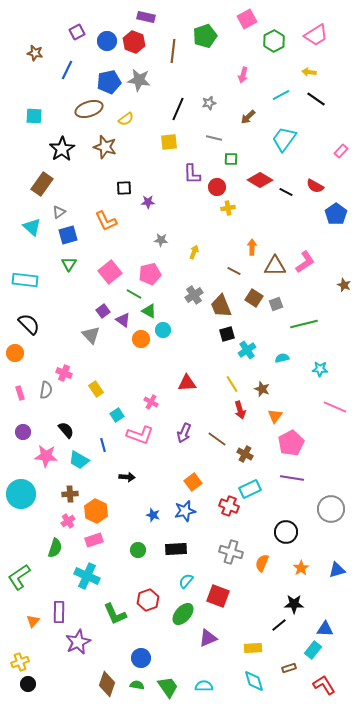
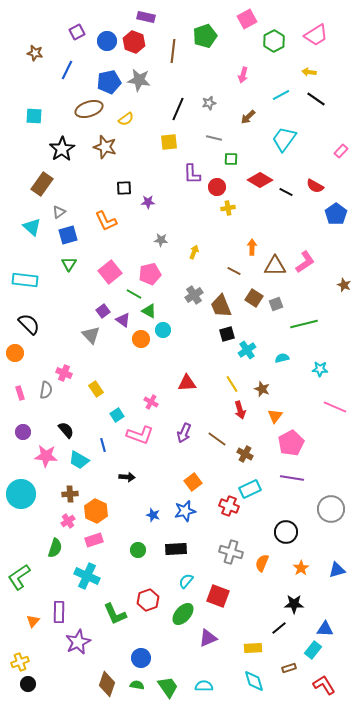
black line at (279, 625): moved 3 px down
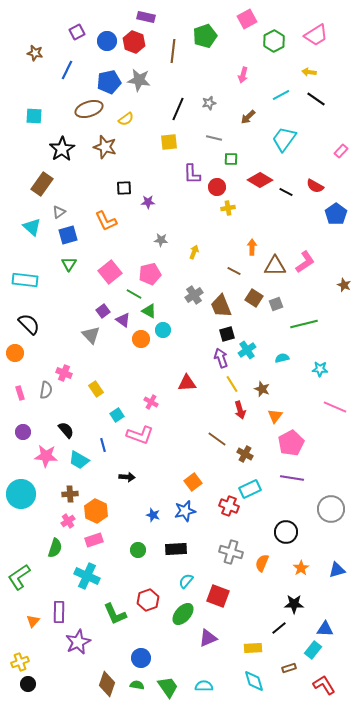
purple arrow at (184, 433): moved 37 px right, 75 px up; rotated 138 degrees clockwise
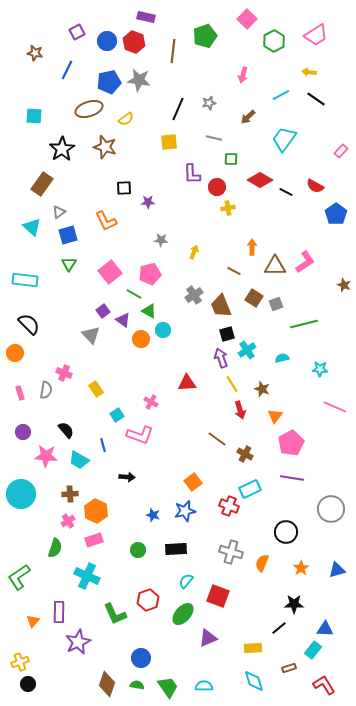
pink square at (247, 19): rotated 18 degrees counterclockwise
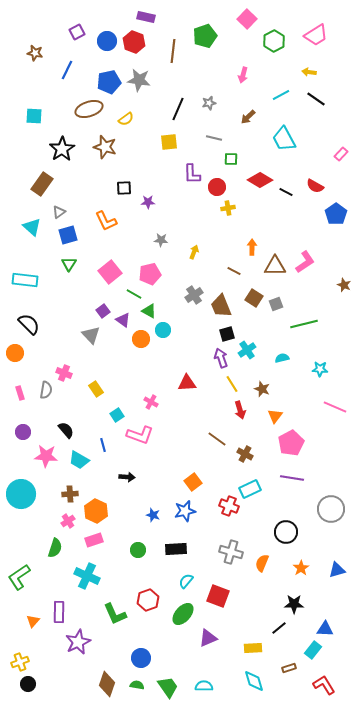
cyan trapezoid at (284, 139): rotated 64 degrees counterclockwise
pink rectangle at (341, 151): moved 3 px down
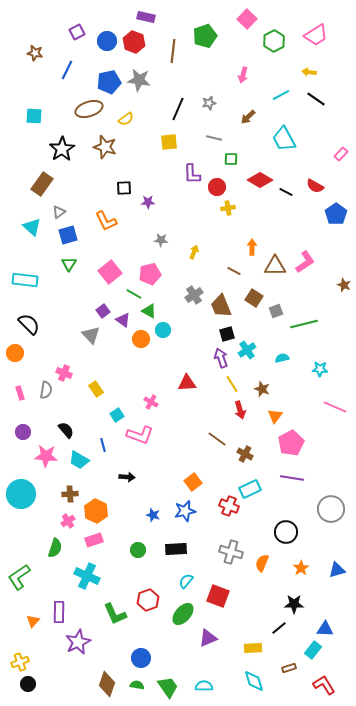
gray square at (276, 304): moved 7 px down
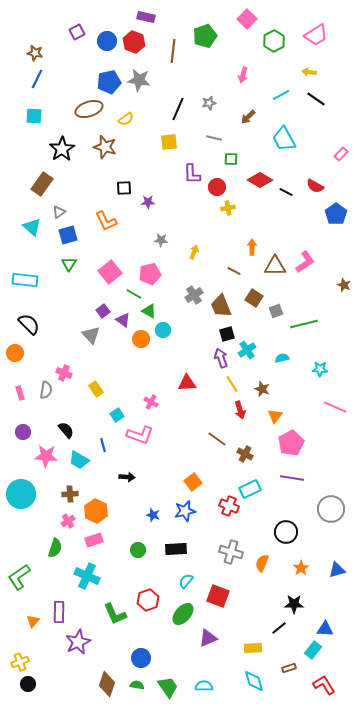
blue line at (67, 70): moved 30 px left, 9 px down
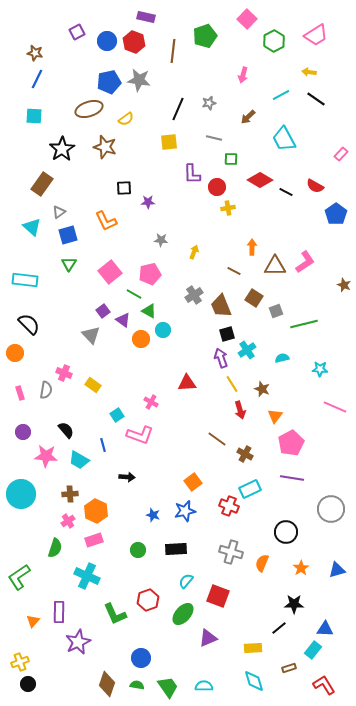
yellow rectangle at (96, 389): moved 3 px left, 4 px up; rotated 21 degrees counterclockwise
